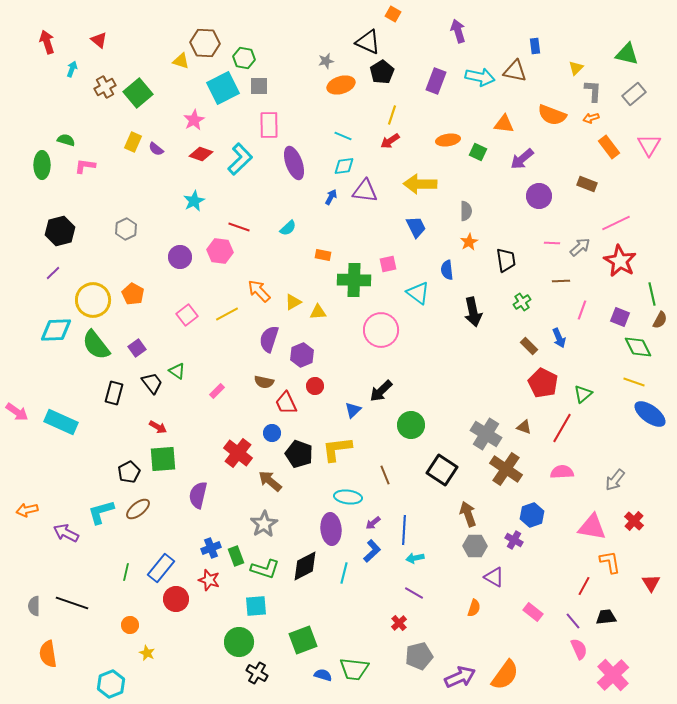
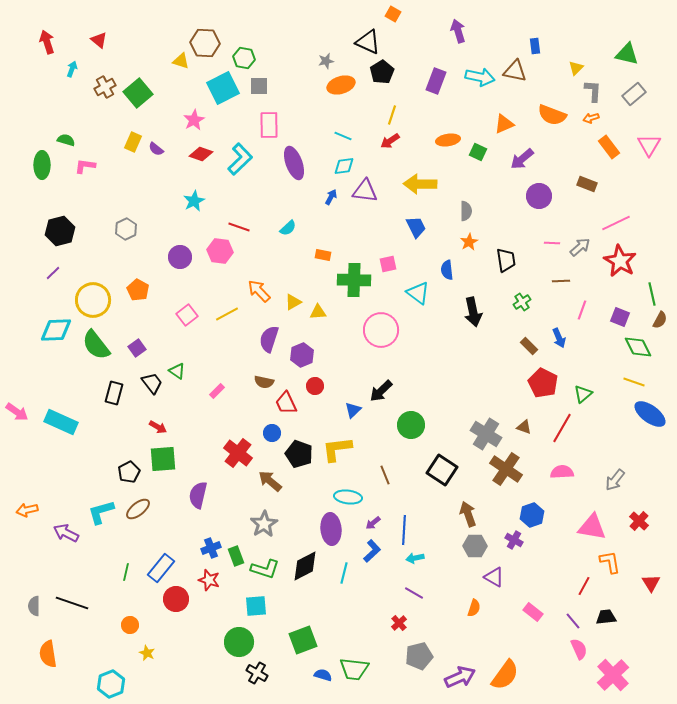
orange triangle at (504, 124): rotated 30 degrees counterclockwise
orange pentagon at (133, 294): moved 5 px right, 4 px up
red cross at (634, 521): moved 5 px right
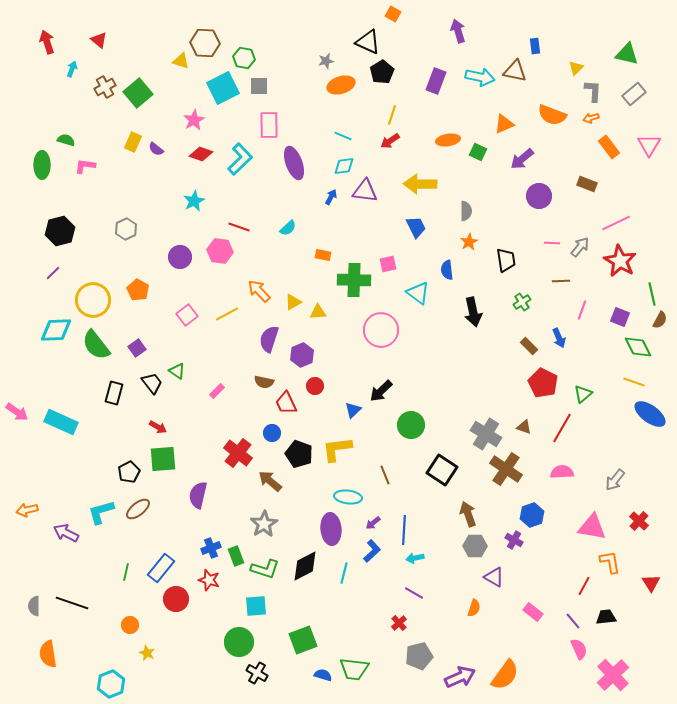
gray arrow at (580, 247): rotated 10 degrees counterclockwise
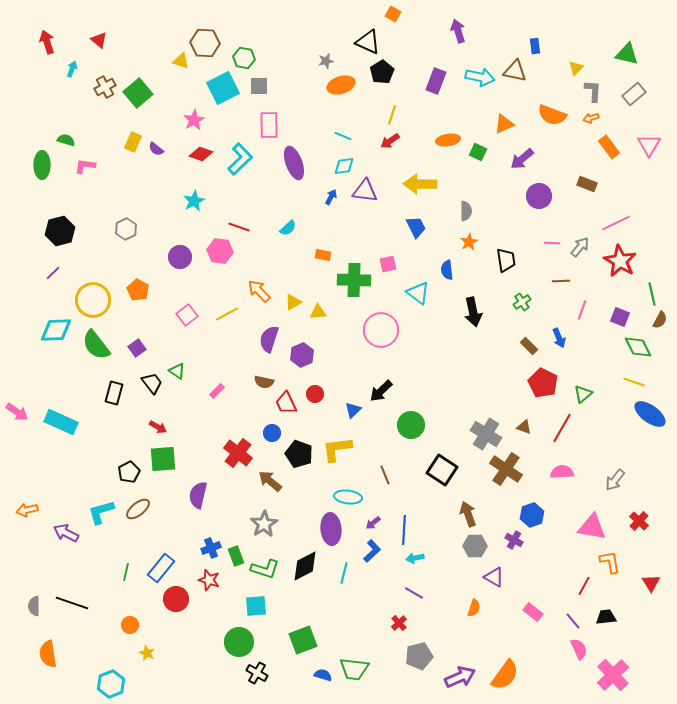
red circle at (315, 386): moved 8 px down
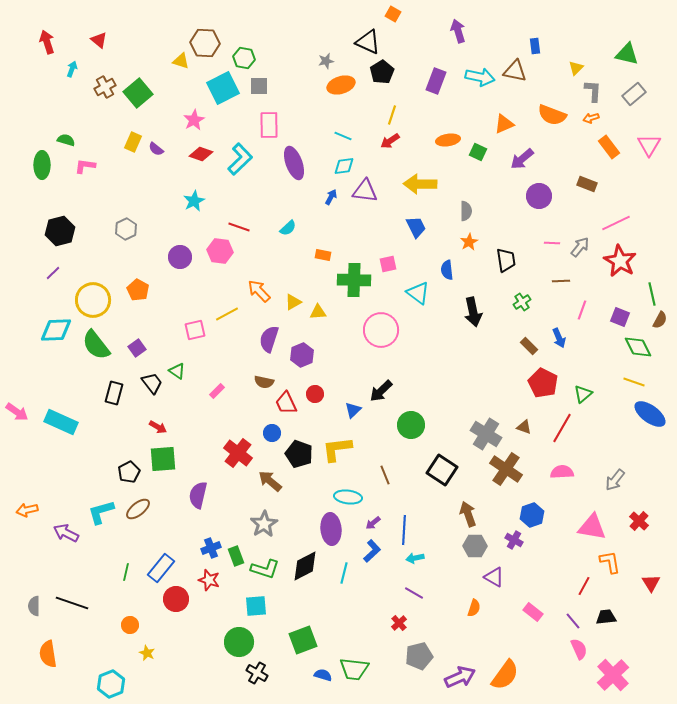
pink square at (187, 315): moved 8 px right, 15 px down; rotated 25 degrees clockwise
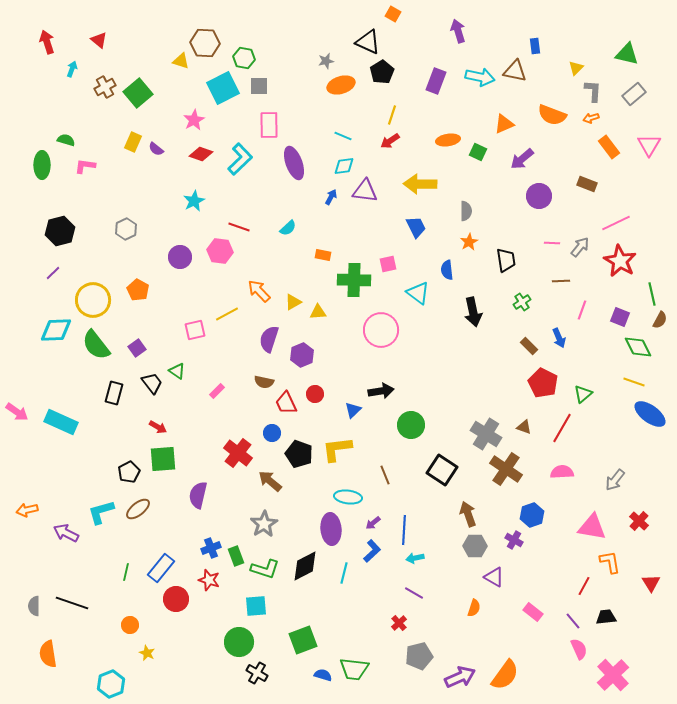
black arrow at (381, 391): rotated 145 degrees counterclockwise
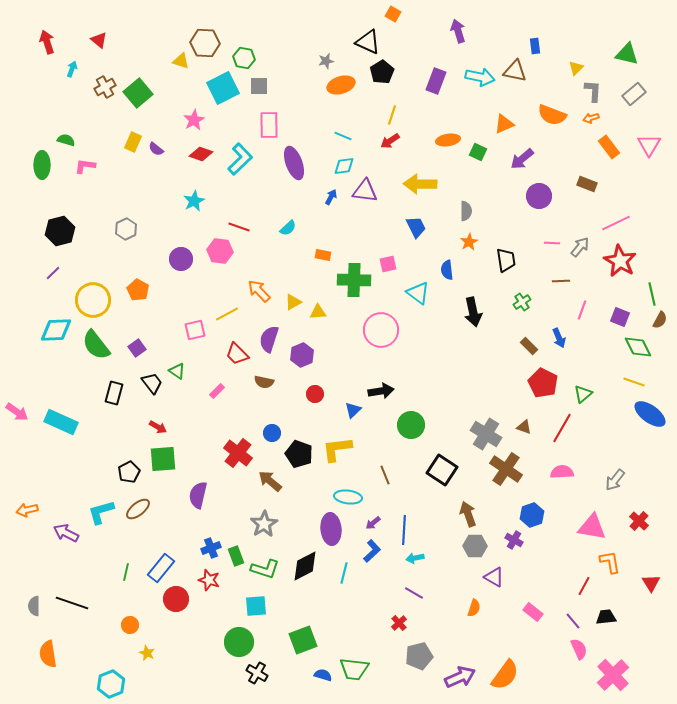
purple circle at (180, 257): moved 1 px right, 2 px down
red trapezoid at (286, 403): moved 49 px left, 49 px up; rotated 20 degrees counterclockwise
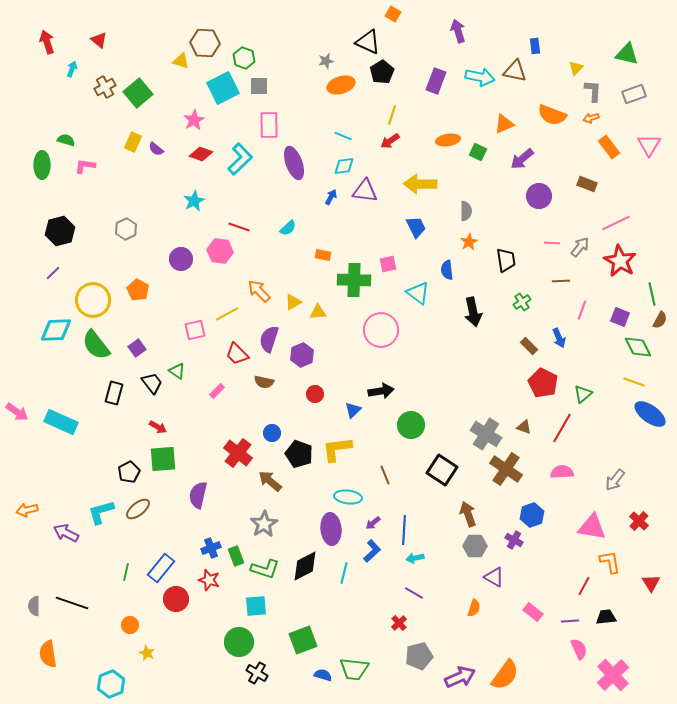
green hexagon at (244, 58): rotated 10 degrees clockwise
gray rectangle at (634, 94): rotated 20 degrees clockwise
purple line at (573, 621): moved 3 px left; rotated 54 degrees counterclockwise
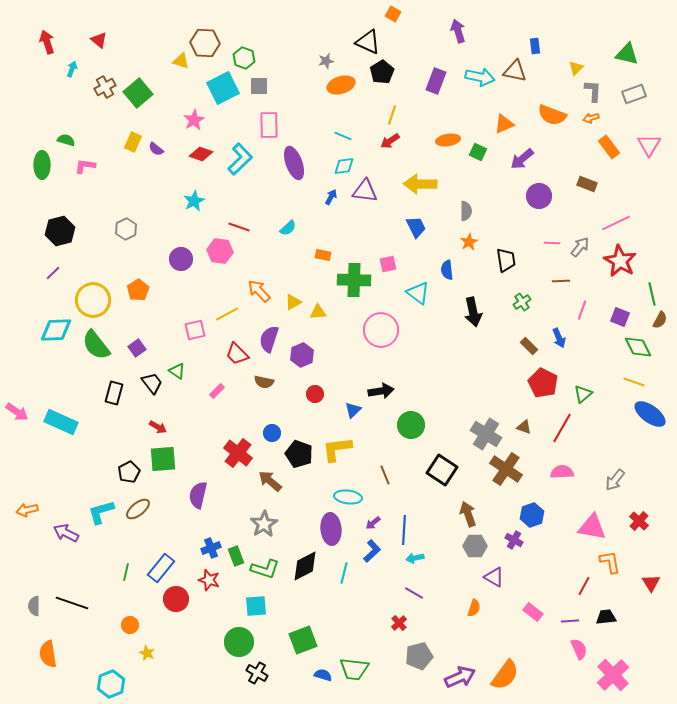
orange pentagon at (138, 290): rotated 10 degrees clockwise
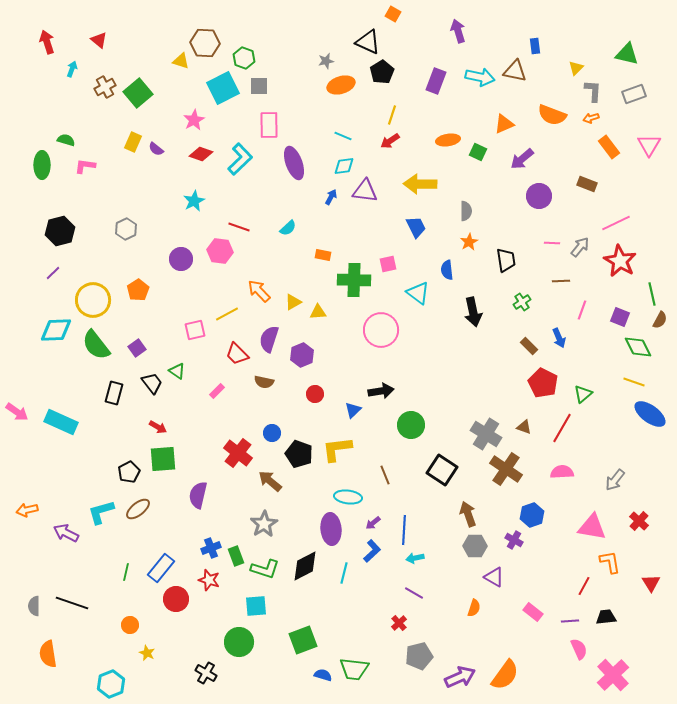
black cross at (257, 673): moved 51 px left
